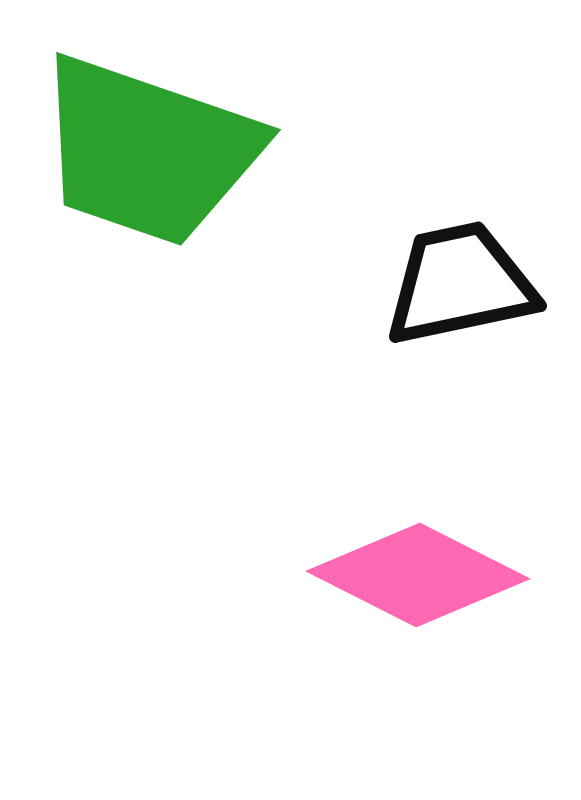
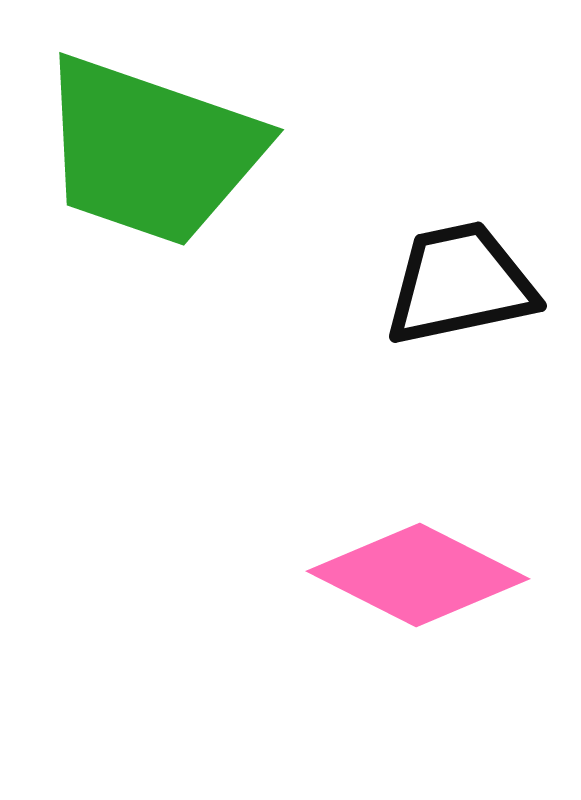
green trapezoid: moved 3 px right
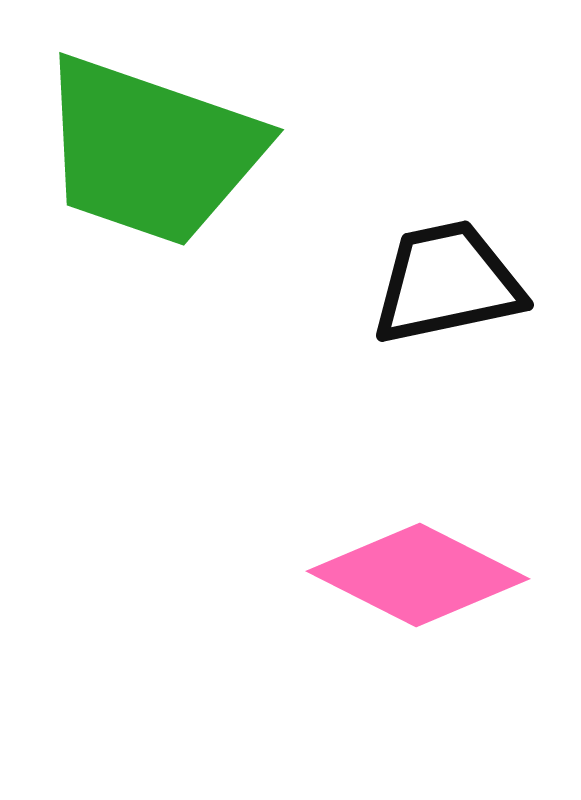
black trapezoid: moved 13 px left, 1 px up
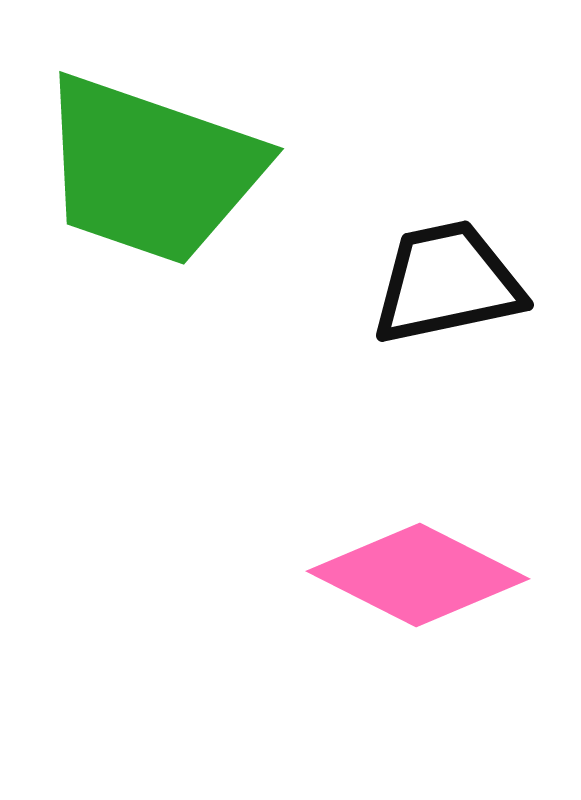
green trapezoid: moved 19 px down
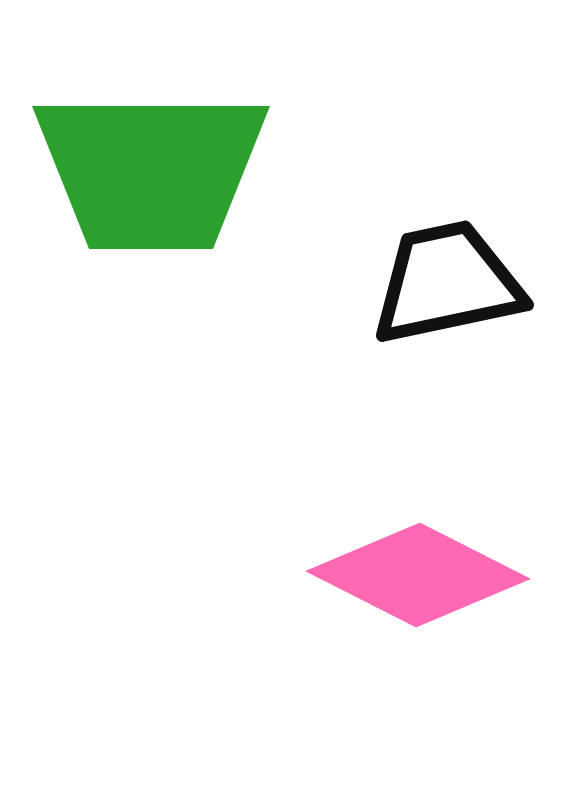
green trapezoid: rotated 19 degrees counterclockwise
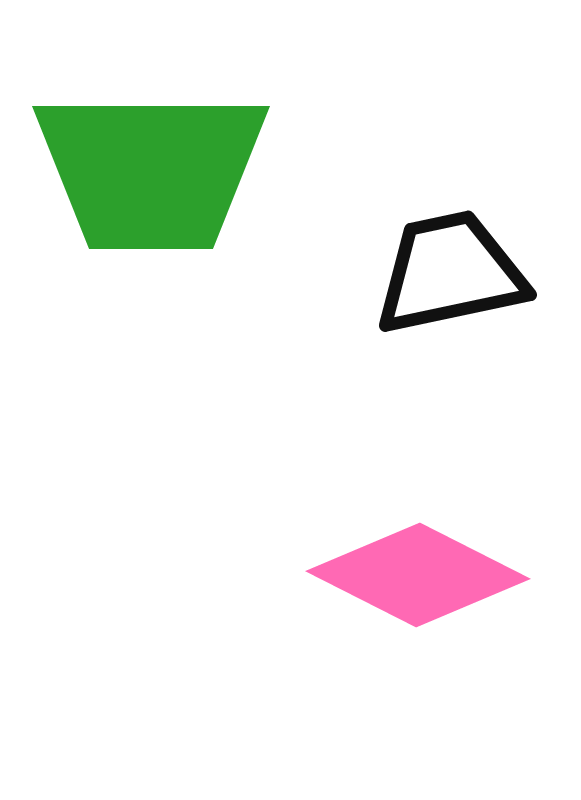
black trapezoid: moved 3 px right, 10 px up
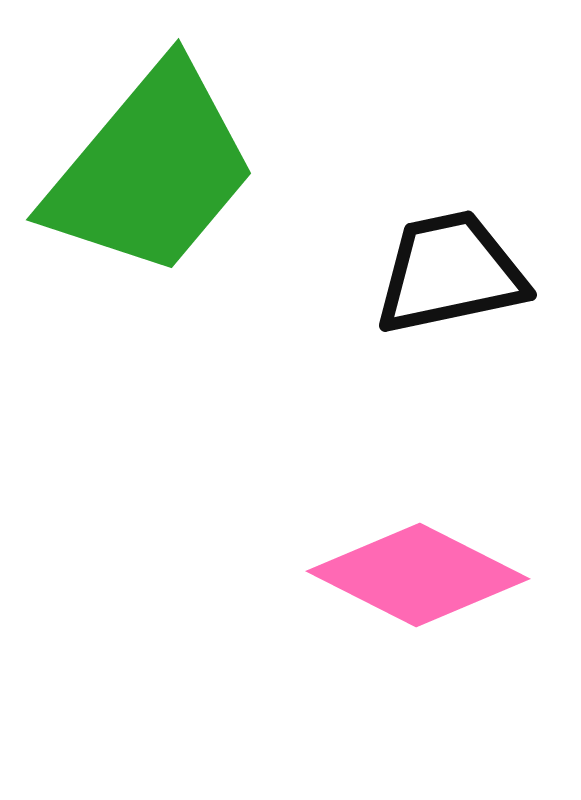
green trapezoid: rotated 50 degrees counterclockwise
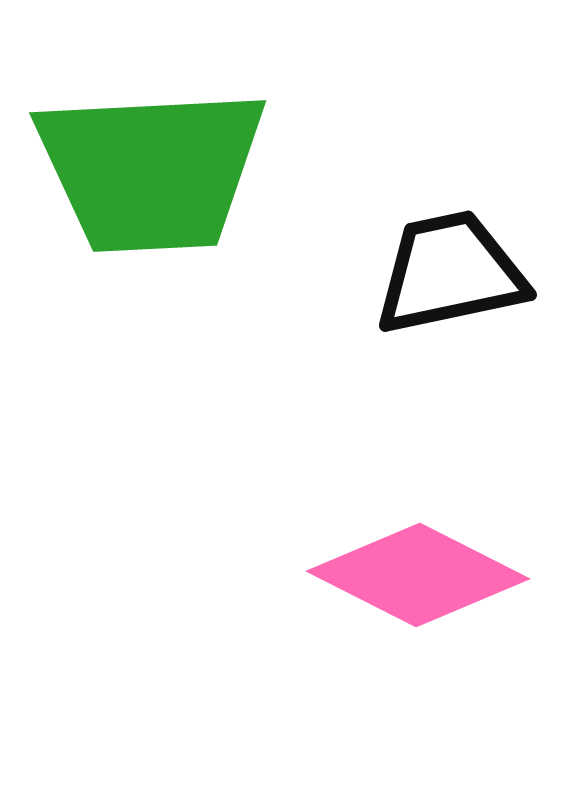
green trapezoid: rotated 47 degrees clockwise
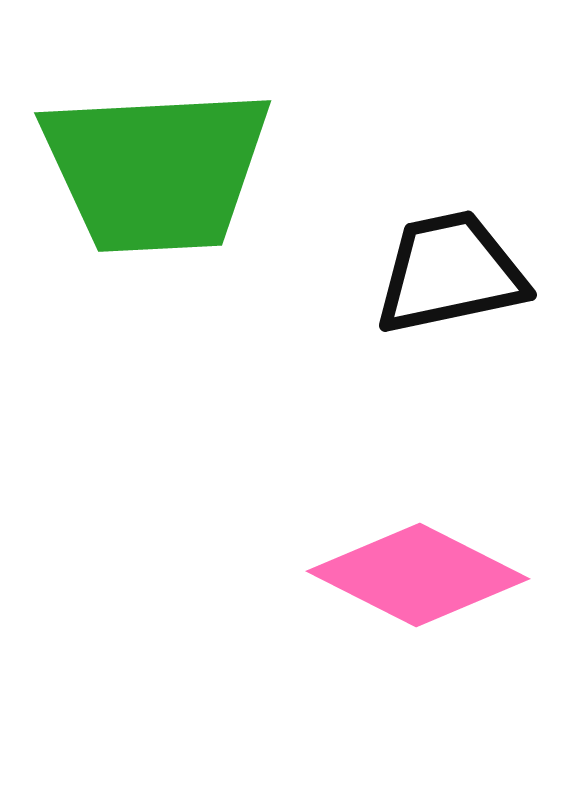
green trapezoid: moved 5 px right
